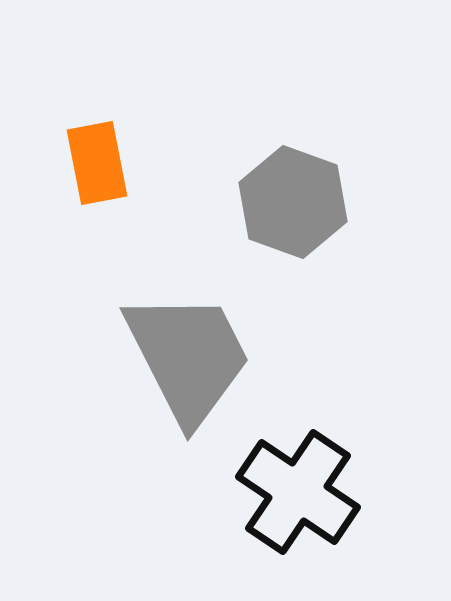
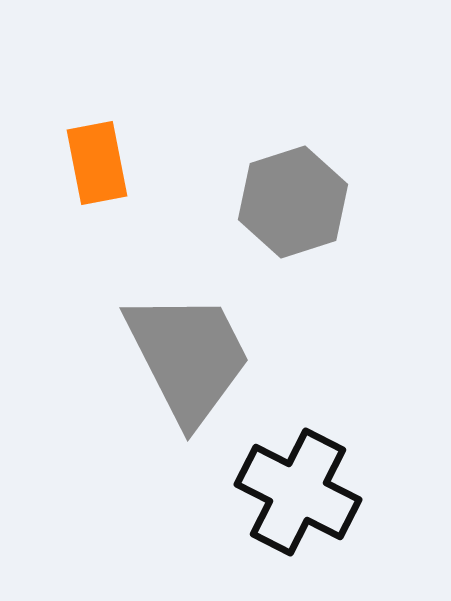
gray hexagon: rotated 22 degrees clockwise
black cross: rotated 7 degrees counterclockwise
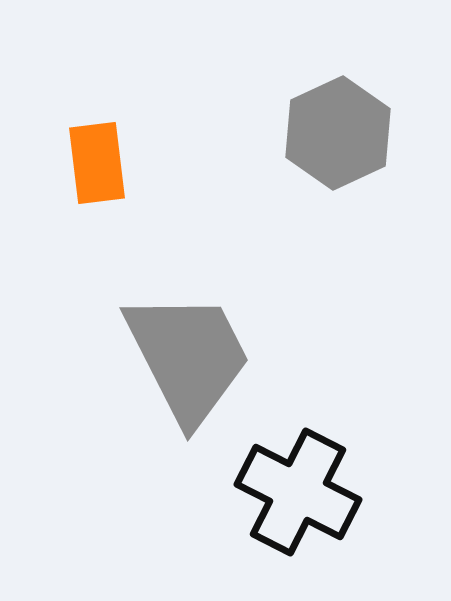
orange rectangle: rotated 4 degrees clockwise
gray hexagon: moved 45 px right, 69 px up; rotated 7 degrees counterclockwise
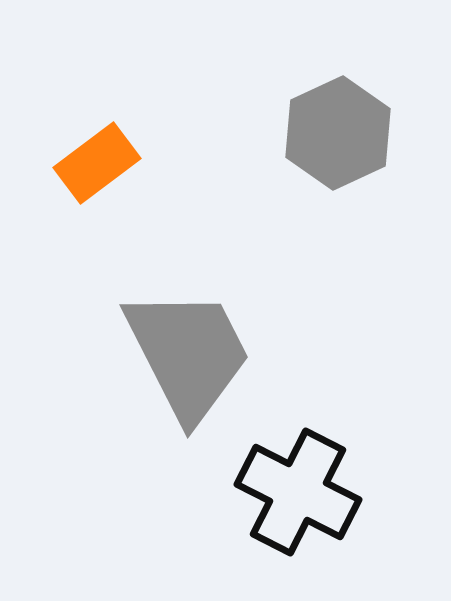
orange rectangle: rotated 60 degrees clockwise
gray trapezoid: moved 3 px up
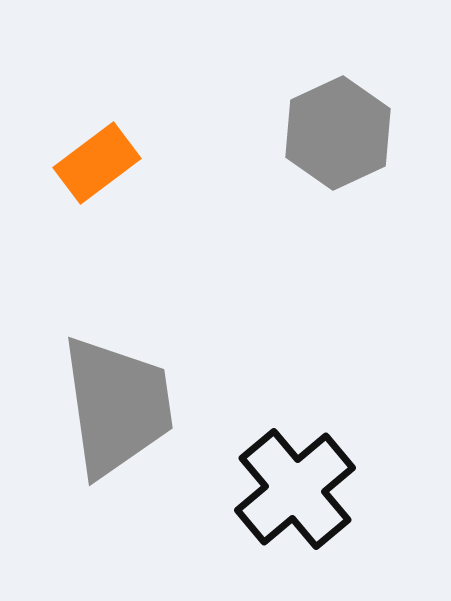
gray trapezoid: moved 71 px left, 52 px down; rotated 19 degrees clockwise
black cross: moved 3 px left, 3 px up; rotated 23 degrees clockwise
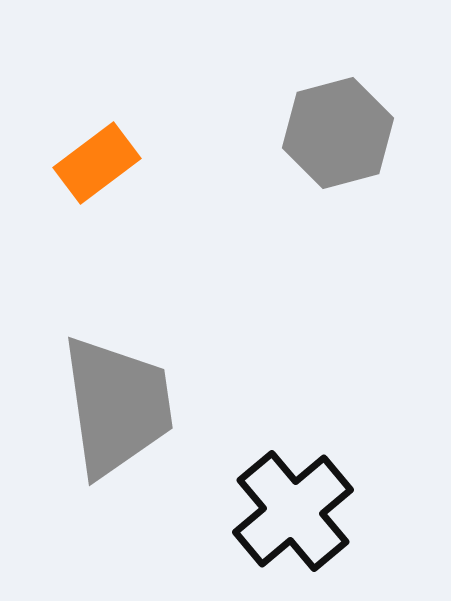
gray hexagon: rotated 10 degrees clockwise
black cross: moved 2 px left, 22 px down
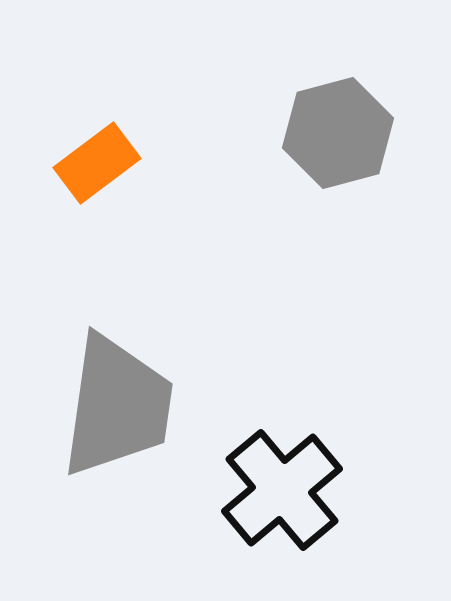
gray trapezoid: rotated 16 degrees clockwise
black cross: moved 11 px left, 21 px up
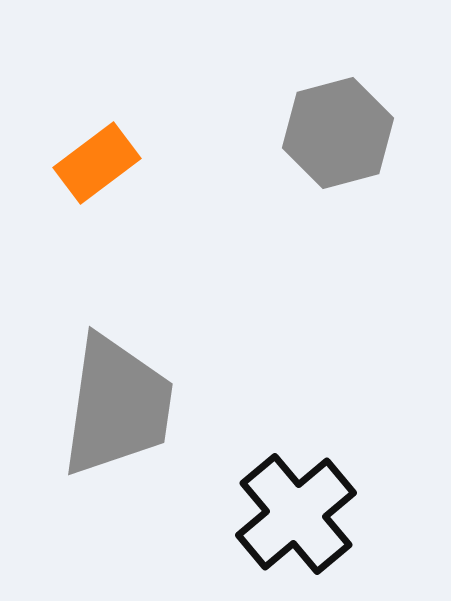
black cross: moved 14 px right, 24 px down
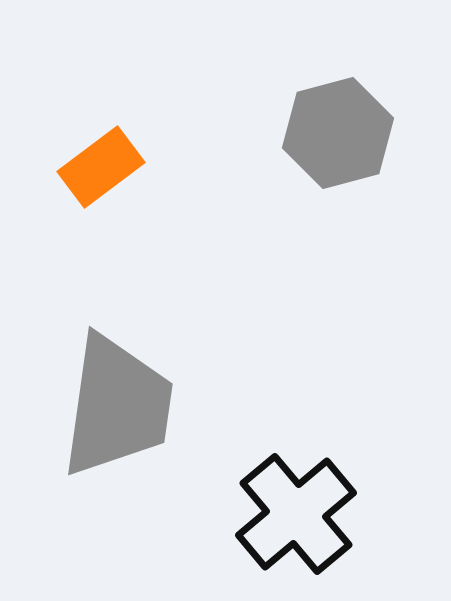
orange rectangle: moved 4 px right, 4 px down
